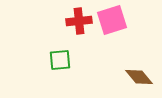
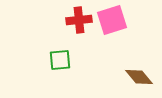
red cross: moved 1 px up
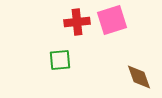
red cross: moved 2 px left, 2 px down
brown diamond: rotated 20 degrees clockwise
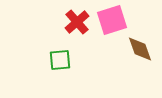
red cross: rotated 35 degrees counterclockwise
brown diamond: moved 1 px right, 28 px up
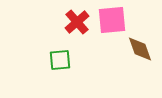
pink square: rotated 12 degrees clockwise
